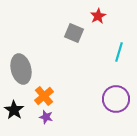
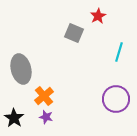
black star: moved 8 px down
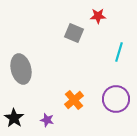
red star: rotated 28 degrees clockwise
orange cross: moved 30 px right, 4 px down
purple star: moved 1 px right, 3 px down
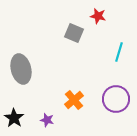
red star: rotated 14 degrees clockwise
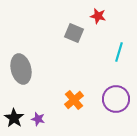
purple star: moved 9 px left, 1 px up
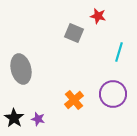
purple circle: moved 3 px left, 5 px up
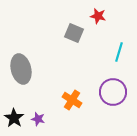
purple circle: moved 2 px up
orange cross: moved 2 px left; rotated 18 degrees counterclockwise
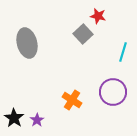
gray square: moved 9 px right, 1 px down; rotated 24 degrees clockwise
cyan line: moved 4 px right
gray ellipse: moved 6 px right, 26 px up
purple star: moved 1 px left, 1 px down; rotated 24 degrees clockwise
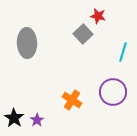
gray ellipse: rotated 12 degrees clockwise
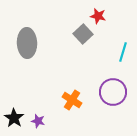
purple star: moved 1 px right, 1 px down; rotated 24 degrees counterclockwise
